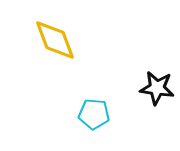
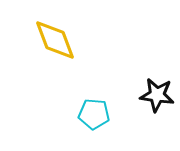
black star: moved 7 px down
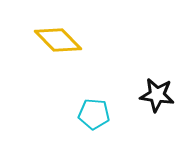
yellow diamond: moved 3 px right; rotated 24 degrees counterclockwise
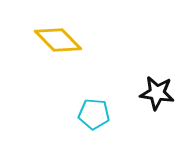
black star: moved 2 px up
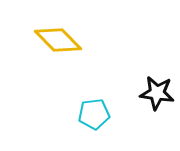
cyan pentagon: rotated 12 degrees counterclockwise
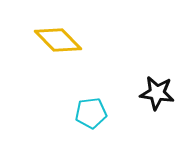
cyan pentagon: moved 3 px left, 1 px up
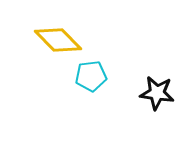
cyan pentagon: moved 37 px up
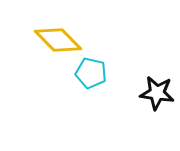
cyan pentagon: moved 3 px up; rotated 20 degrees clockwise
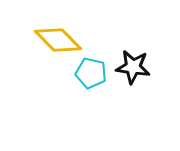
black star: moved 24 px left, 26 px up
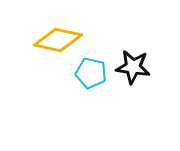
yellow diamond: rotated 33 degrees counterclockwise
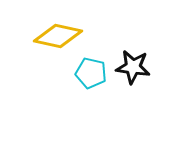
yellow diamond: moved 4 px up
